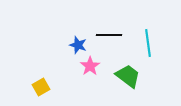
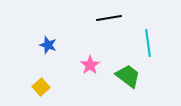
black line: moved 17 px up; rotated 10 degrees counterclockwise
blue star: moved 30 px left
pink star: moved 1 px up
yellow square: rotated 12 degrees counterclockwise
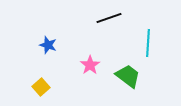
black line: rotated 10 degrees counterclockwise
cyan line: rotated 12 degrees clockwise
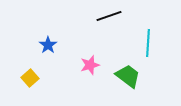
black line: moved 2 px up
blue star: rotated 18 degrees clockwise
pink star: rotated 18 degrees clockwise
yellow square: moved 11 px left, 9 px up
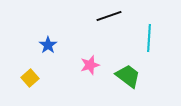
cyan line: moved 1 px right, 5 px up
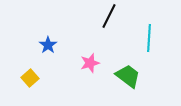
black line: rotated 45 degrees counterclockwise
pink star: moved 2 px up
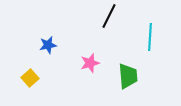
cyan line: moved 1 px right, 1 px up
blue star: rotated 24 degrees clockwise
green trapezoid: rotated 48 degrees clockwise
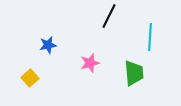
green trapezoid: moved 6 px right, 3 px up
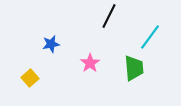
cyan line: rotated 32 degrees clockwise
blue star: moved 3 px right, 1 px up
pink star: rotated 18 degrees counterclockwise
green trapezoid: moved 5 px up
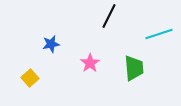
cyan line: moved 9 px right, 3 px up; rotated 36 degrees clockwise
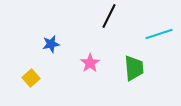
yellow square: moved 1 px right
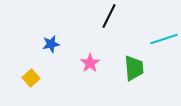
cyan line: moved 5 px right, 5 px down
